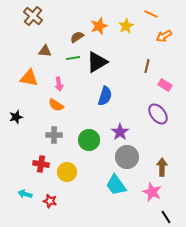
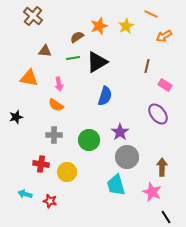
cyan trapezoid: rotated 20 degrees clockwise
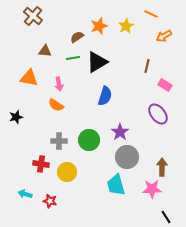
gray cross: moved 5 px right, 6 px down
pink star: moved 3 px up; rotated 24 degrees counterclockwise
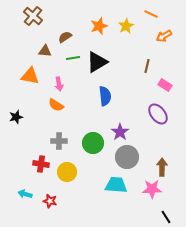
brown semicircle: moved 12 px left
orange triangle: moved 1 px right, 2 px up
blue semicircle: rotated 24 degrees counterclockwise
green circle: moved 4 px right, 3 px down
cyan trapezoid: rotated 110 degrees clockwise
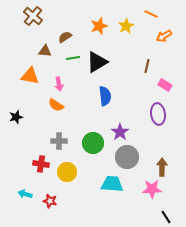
purple ellipse: rotated 30 degrees clockwise
cyan trapezoid: moved 4 px left, 1 px up
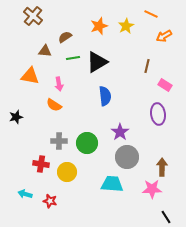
orange semicircle: moved 2 px left
green circle: moved 6 px left
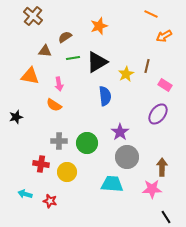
yellow star: moved 48 px down
purple ellipse: rotated 45 degrees clockwise
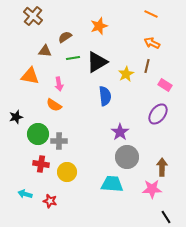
orange arrow: moved 12 px left, 7 px down; rotated 56 degrees clockwise
green circle: moved 49 px left, 9 px up
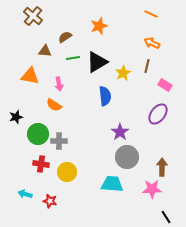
yellow star: moved 3 px left, 1 px up
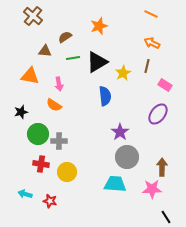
black star: moved 5 px right, 5 px up
cyan trapezoid: moved 3 px right
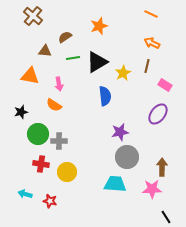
purple star: rotated 24 degrees clockwise
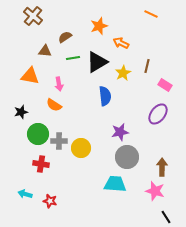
orange arrow: moved 31 px left
yellow circle: moved 14 px right, 24 px up
pink star: moved 3 px right, 2 px down; rotated 18 degrees clockwise
